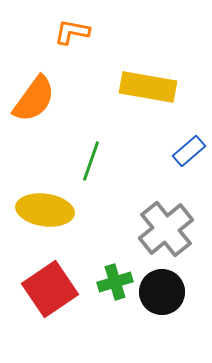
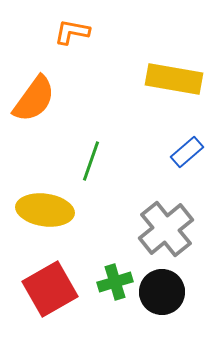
yellow rectangle: moved 26 px right, 8 px up
blue rectangle: moved 2 px left, 1 px down
red square: rotated 4 degrees clockwise
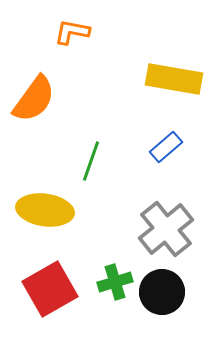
blue rectangle: moved 21 px left, 5 px up
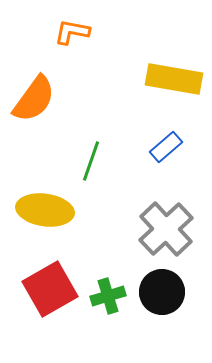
gray cross: rotated 4 degrees counterclockwise
green cross: moved 7 px left, 14 px down
